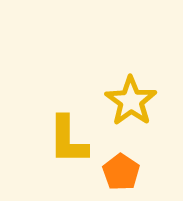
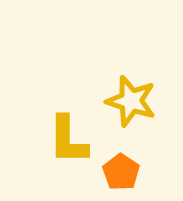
yellow star: rotated 18 degrees counterclockwise
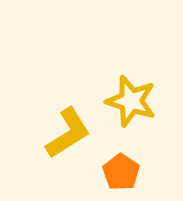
yellow L-shape: moved 7 px up; rotated 122 degrees counterclockwise
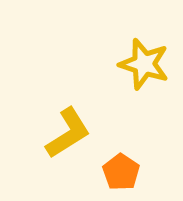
yellow star: moved 13 px right, 37 px up
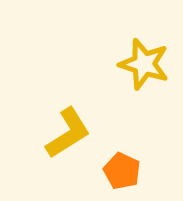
orange pentagon: moved 1 px right, 1 px up; rotated 9 degrees counterclockwise
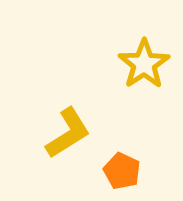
yellow star: rotated 21 degrees clockwise
